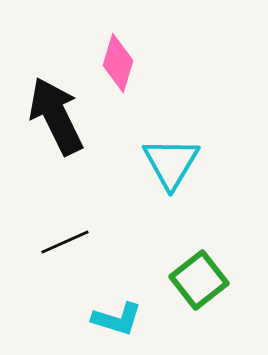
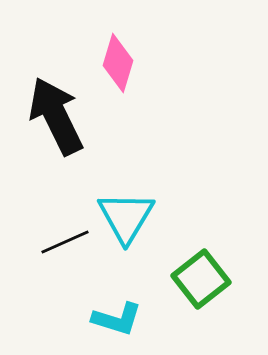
cyan triangle: moved 45 px left, 54 px down
green square: moved 2 px right, 1 px up
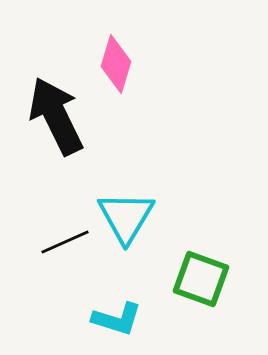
pink diamond: moved 2 px left, 1 px down
green square: rotated 32 degrees counterclockwise
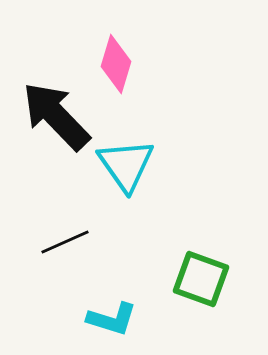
black arrow: rotated 18 degrees counterclockwise
cyan triangle: moved 52 px up; rotated 6 degrees counterclockwise
cyan L-shape: moved 5 px left
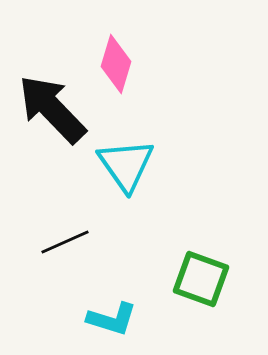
black arrow: moved 4 px left, 7 px up
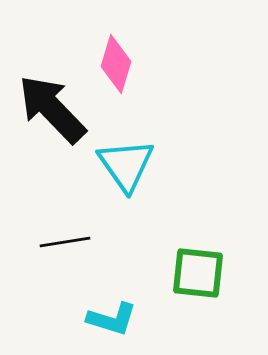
black line: rotated 15 degrees clockwise
green square: moved 3 px left, 6 px up; rotated 14 degrees counterclockwise
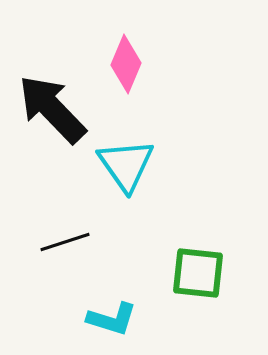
pink diamond: moved 10 px right; rotated 6 degrees clockwise
black line: rotated 9 degrees counterclockwise
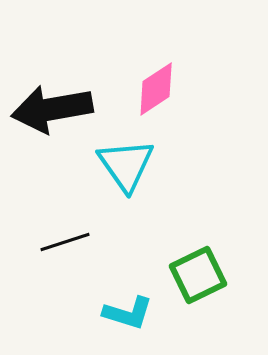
pink diamond: moved 30 px right, 25 px down; rotated 34 degrees clockwise
black arrow: rotated 56 degrees counterclockwise
green square: moved 2 px down; rotated 32 degrees counterclockwise
cyan L-shape: moved 16 px right, 6 px up
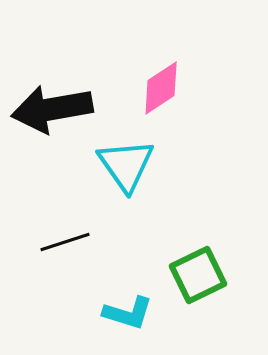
pink diamond: moved 5 px right, 1 px up
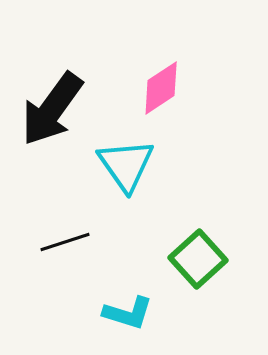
black arrow: rotated 44 degrees counterclockwise
green square: moved 16 px up; rotated 16 degrees counterclockwise
